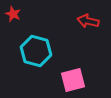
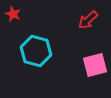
red arrow: moved 1 px up; rotated 55 degrees counterclockwise
pink square: moved 22 px right, 15 px up
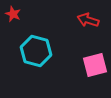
red arrow: rotated 60 degrees clockwise
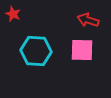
cyan hexagon: rotated 12 degrees counterclockwise
pink square: moved 13 px left, 15 px up; rotated 15 degrees clockwise
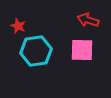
red star: moved 5 px right, 12 px down
cyan hexagon: rotated 12 degrees counterclockwise
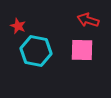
cyan hexagon: rotated 20 degrees clockwise
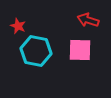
pink square: moved 2 px left
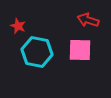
cyan hexagon: moved 1 px right, 1 px down
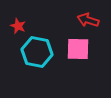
pink square: moved 2 px left, 1 px up
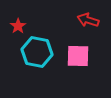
red star: rotated 14 degrees clockwise
pink square: moved 7 px down
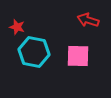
red star: moved 1 px left, 1 px down; rotated 21 degrees counterclockwise
cyan hexagon: moved 3 px left
